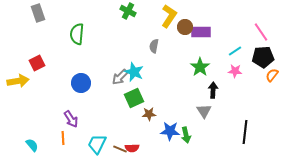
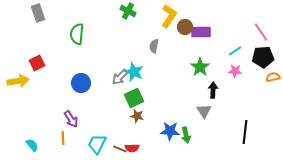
orange semicircle: moved 1 px right, 2 px down; rotated 40 degrees clockwise
brown star: moved 12 px left, 2 px down; rotated 16 degrees clockwise
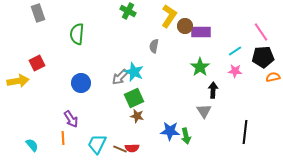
brown circle: moved 1 px up
green arrow: moved 1 px down
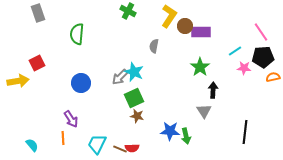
pink star: moved 9 px right, 3 px up
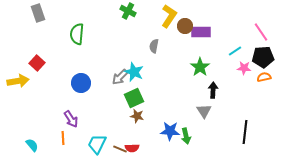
red square: rotated 21 degrees counterclockwise
orange semicircle: moved 9 px left
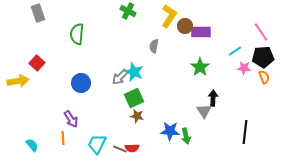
orange semicircle: rotated 80 degrees clockwise
black arrow: moved 8 px down
